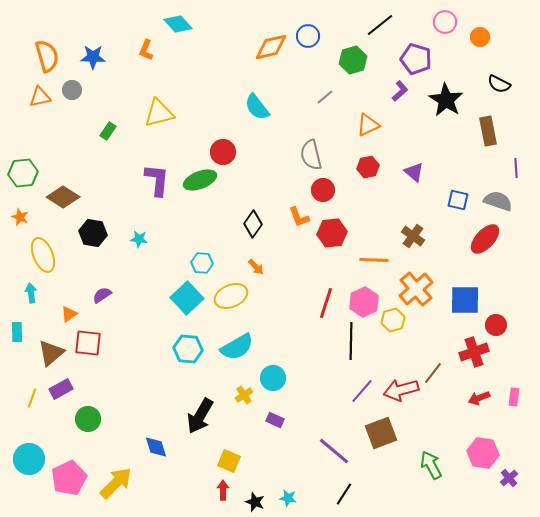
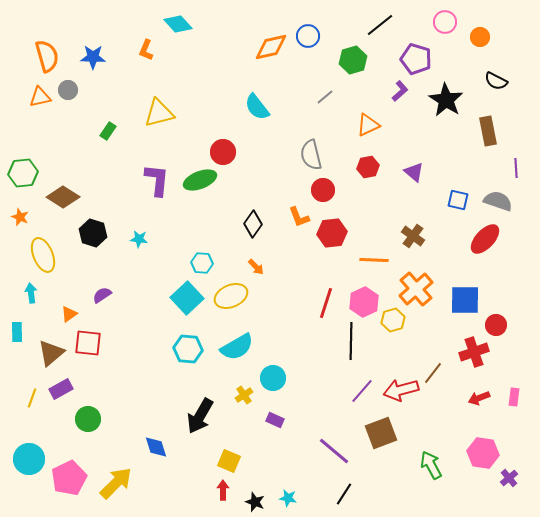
black semicircle at (499, 84): moved 3 px left, 3 px up
gray circle at (72, 90): moved 4 px left
black hexagon at (93, 233): rotated 8 degrees clockwise
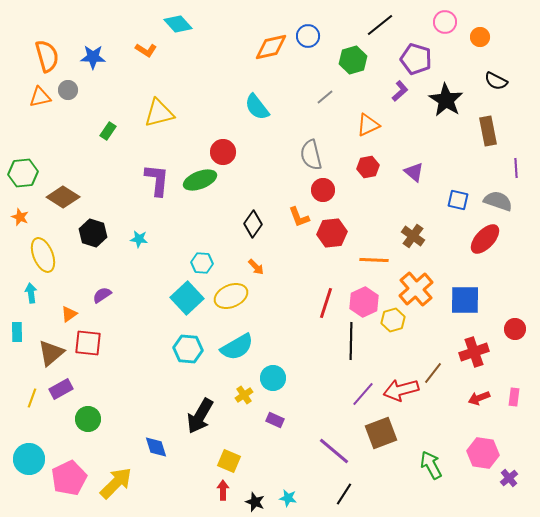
orange L-shape at (146, 50): rotated 80 degrees counterclockwise
red circle at (496, 325): moved 19 px right, 4 px down
purple line at (362, 391): moved 1 px right, 3 px down
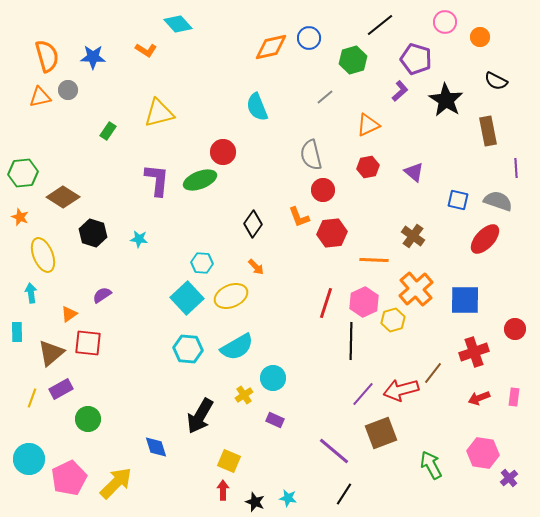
blue circle at (308, 36): moved 1 px right, 2 px down
cyan semicircle at (257, 107): rotated 16 degrees clockwise
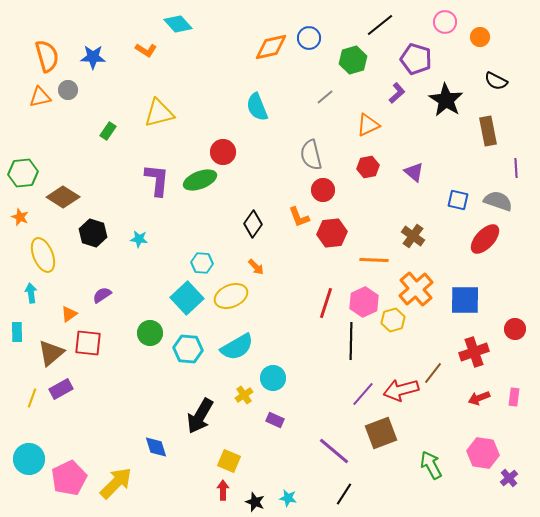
purple L-shape at (400, 91): moved 3 px left, 2 px down
green circle at (88, 419): moved 62 px right, 86 px up
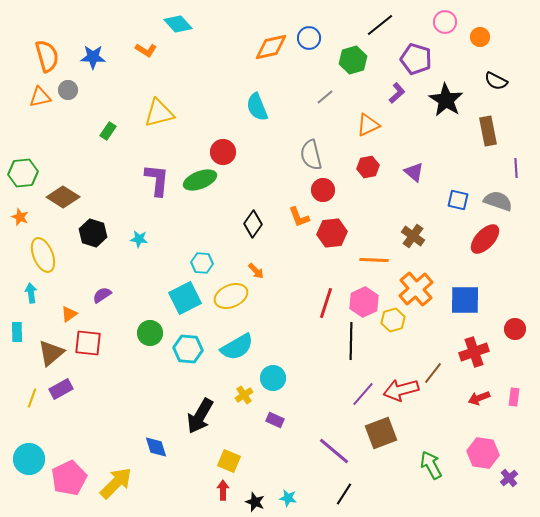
orange arrow at (256, 267): moved 4 px down
cyan square at (187, 298): moved 2 px left; rotated 16 degrees clockwise
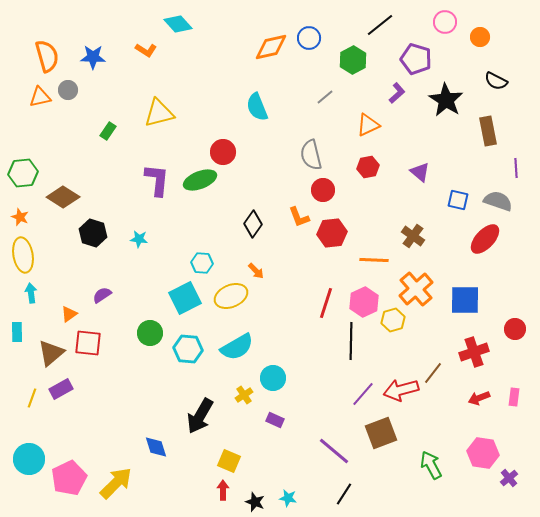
green hexagon at (353, 60): rotated 12 degrees counterclockwise
purple triangle at (414, 172): moved 6 px right
yellow ellipse at (43, 255): moved 20 px left; rotated 12 degrees clockwise
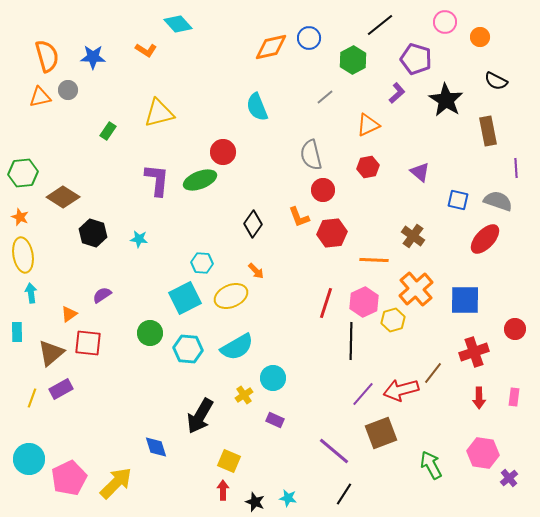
red arrow at (479, 398): rotated 70 degrees counterclockwise
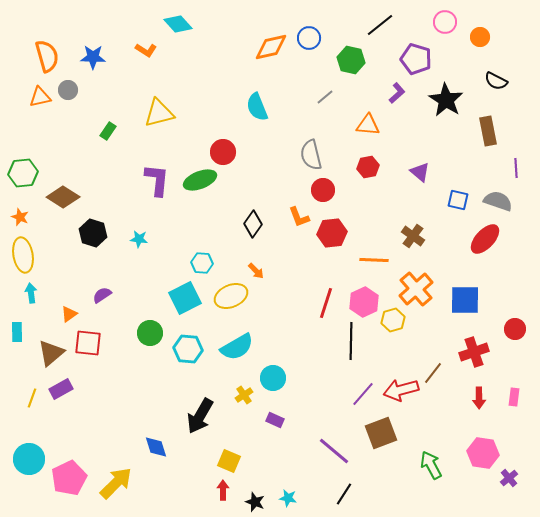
green hexagon at (353, 60): moved 2 px left; rotated 20 degrees counterclockwise
orange triangle at (368, 125): rotated 30 degrees clockwise
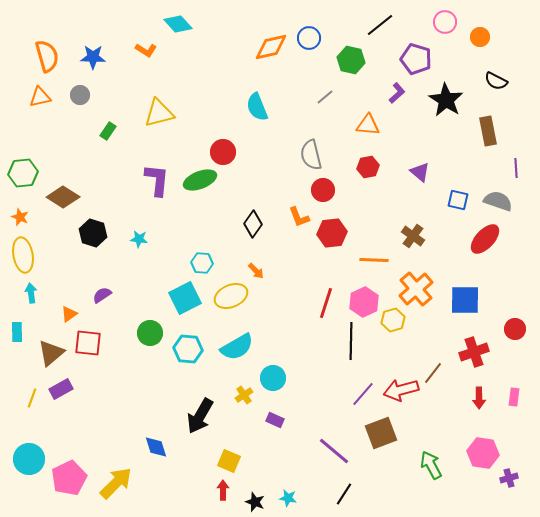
gray circle at (68, 90): moved 12 px right, 5 px down
purple cross at (509, 478): rotated 24 degrees clockwise
